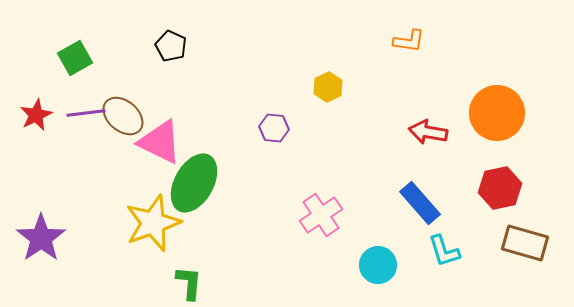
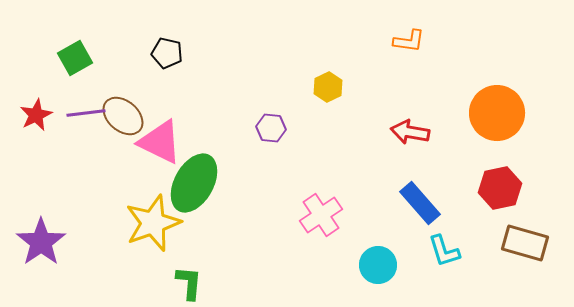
black pentagon: moved 4 px left, 7 px down; rotated 12 degrees counterclockwise
purple hexagon: moved 3 px left
red arrow: moved 18 px left
purple star: moved 4 px down
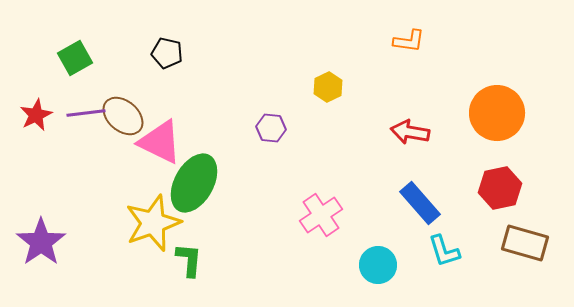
green L-shape: moved 23 px up
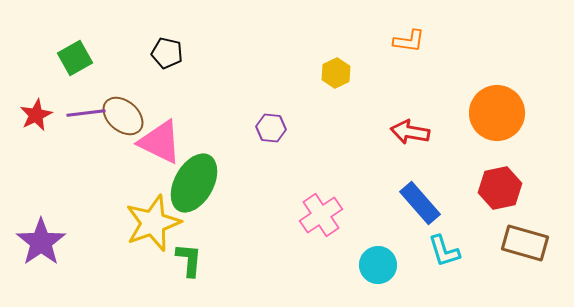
yellow hexagon: moved 8 px right, 14 px up
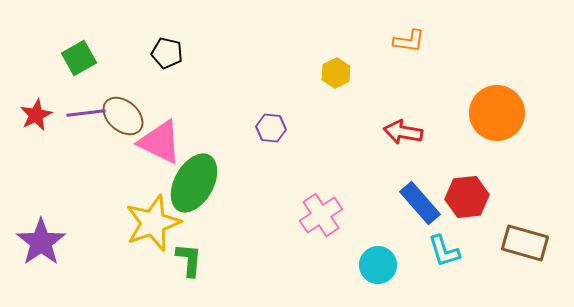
green square: moved 4 px right
red arrow: moved 7 px left
red hexagon: moved 33 px left, 9 px down; rotated 6 degrees clockwise
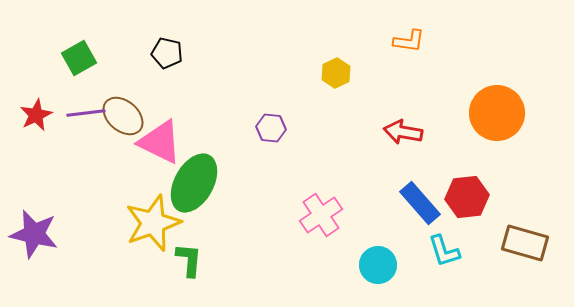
purple star: moved 7 px left, 8 px up; rotated 24 degrees counterclockwise
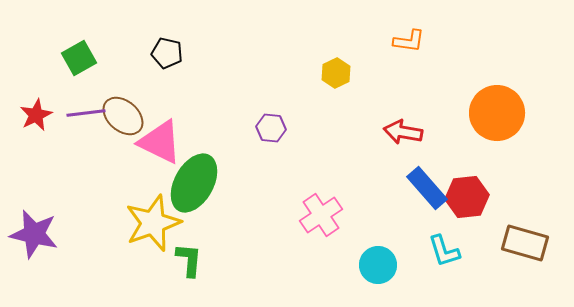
blue rectangle: moved 7 px right, 15 px up
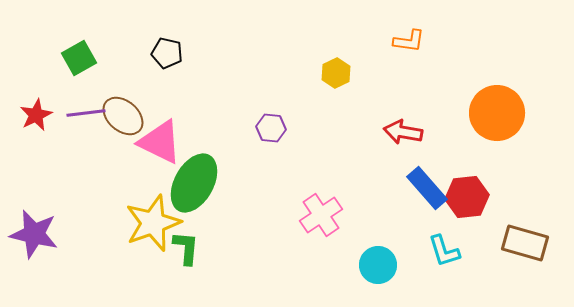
green L-shape: moved 3 px left, 12 px up
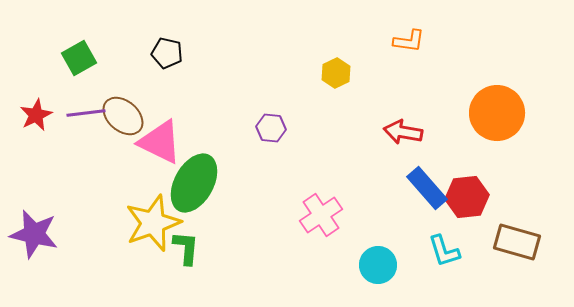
brown rectangle: moved 8 px left, 1 px up
